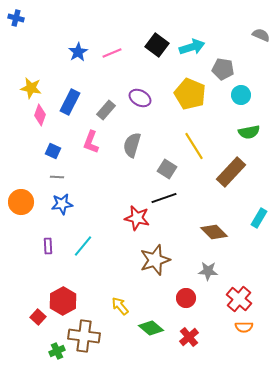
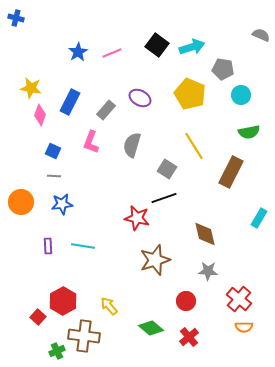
brown rectangle at (231, 172): rotated 16 degrees counterclockwise
gray line at (57, 177): moved 3 px left, 1 px up
brown diamond at (214, 232): moved 9 px left, 2 px down; rotated 32 degrees clockwise
cyan line at (83, 246): rotated 60 degrees clockwise
red circle at (186, 298): moved 3 px down
yellow arrow at (120, 306): moved 11 px left
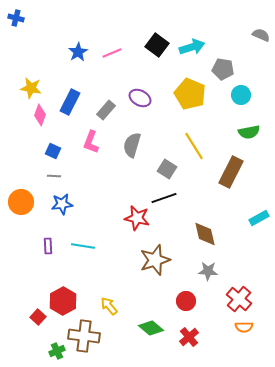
cyan rectangle at (259, 218): rotated 30 degrees clockwise
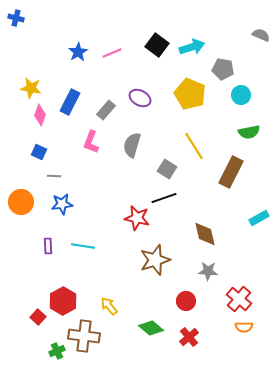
blue square at (53, 151): moved 14 px left, 1 px down
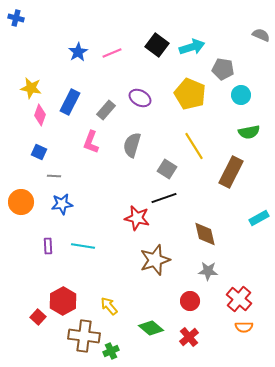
red circle at (186, 301): moved 4 px right
green cross at (57, 351): moved 54 px right
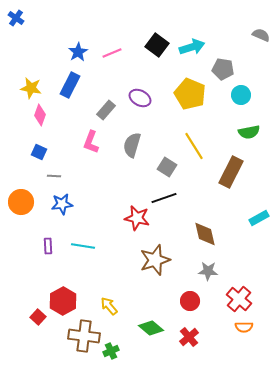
blue cross at (16, 18): rotated 21 degrees clockwise
blue rectangle at (70, 102): moved 17 px up
gray square at (167, 169): moved 2 px up
